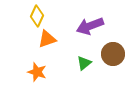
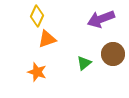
purple arrow: moved 11 px right, 7 px up
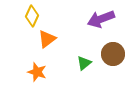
yellow diamond: moved 5 px left
orange triangle: rotated 18 degrees counterclockwise
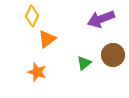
brown circle: moved 1 px down
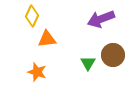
orange triangle: rotated 30 degrees clockwise
green triangle: moved 4 px right; rotated 21 degrees counterclockwise
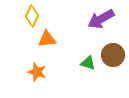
purple arrow: rotated 8 degrees counterclockwise
green triangle: rotated 42 degrees counterclockwise
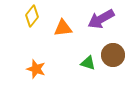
yellow diamond: rotated 15 degrees clockwise
orange triangle: moved 16 px right, 11 px up
orange star: moved 1 px left, 3 px up
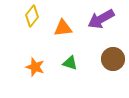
brown circle: moved 4 px down
green triangle: moved 18 px left
orange star: moved 1 px left, 2 px up
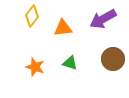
purple arrow: moved 2 px right
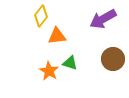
yellow diamond: moved 9 px right
orange triangle: moved 6 px left, 8 px down
orange star: moved 14 px right, 4 px down; rotated 12 degrees clockwise
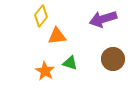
purple arrow: rotated 12 degrees clockwise
orange star: moved 4 px left
